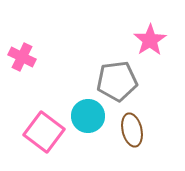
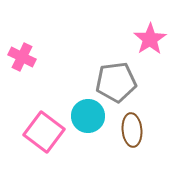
pink star: moved 1 px up
gray pentagon: moved 1 px left, 1 px down
brown ellipse: rotated 8 degrees clockwise
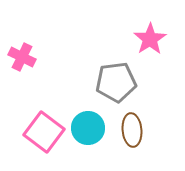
cyan circle: moved 12 px down
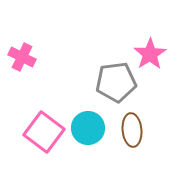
pink star: moved 15 px down
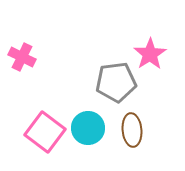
pink square: moved 1 px right
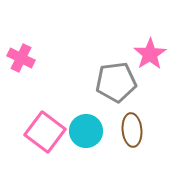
pink cross: moved 1 px left, 1 px down
cyan circle: moved 2 px left, 3 px down
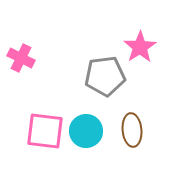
pink star: moved 10 px left, 7 px up
gray pentagon: moved 11 px left, 6 px up
pink square: moved 1 px up; rotated 30 degrees counterclockwise
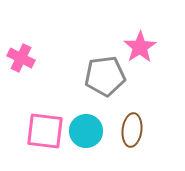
brown ellipse: rotated 12 degrees clockwise
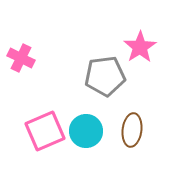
pink square: rotated 30 degrees counterclockwise
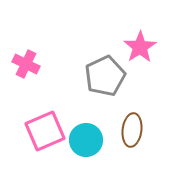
pink cross: moved 5 px right, 6 px down
gray pentagon: rotated 18 degrees counterclockwise
cyan circle: moved 9 px down
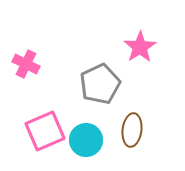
gray pentagon: moved 5 px left, 8 px down
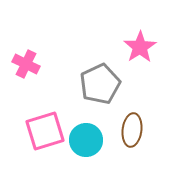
pink square: rotated 6 degrees clockwise
